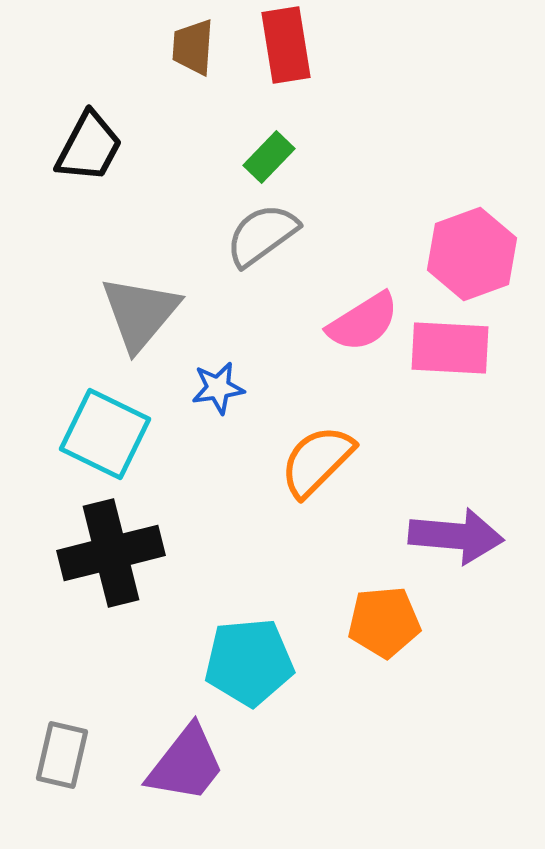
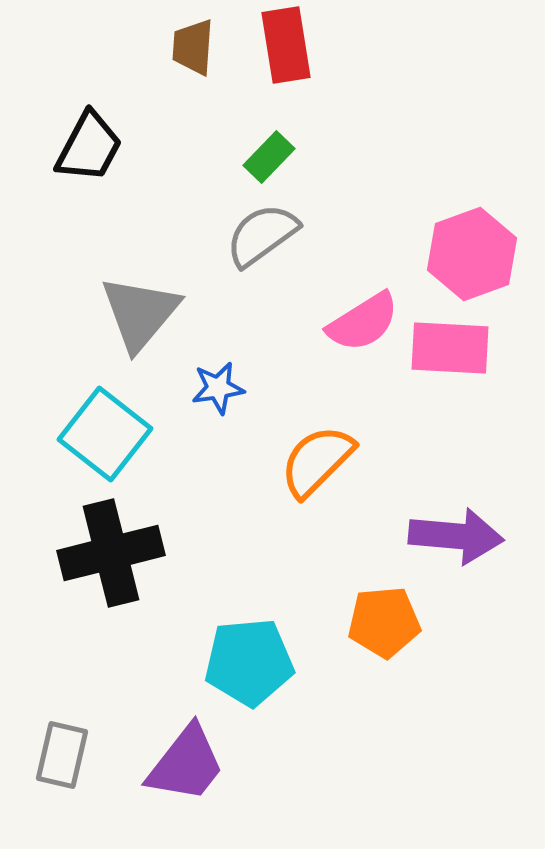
cyan square: rotated 12 degrees clockwise
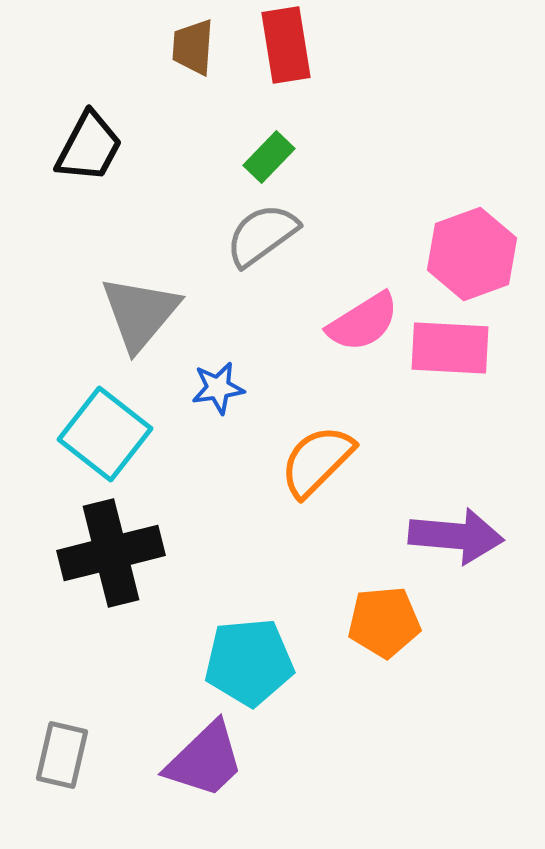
purple trapezoid: moved 19 px right, 4 px up; rotated 8 degrees clockwise
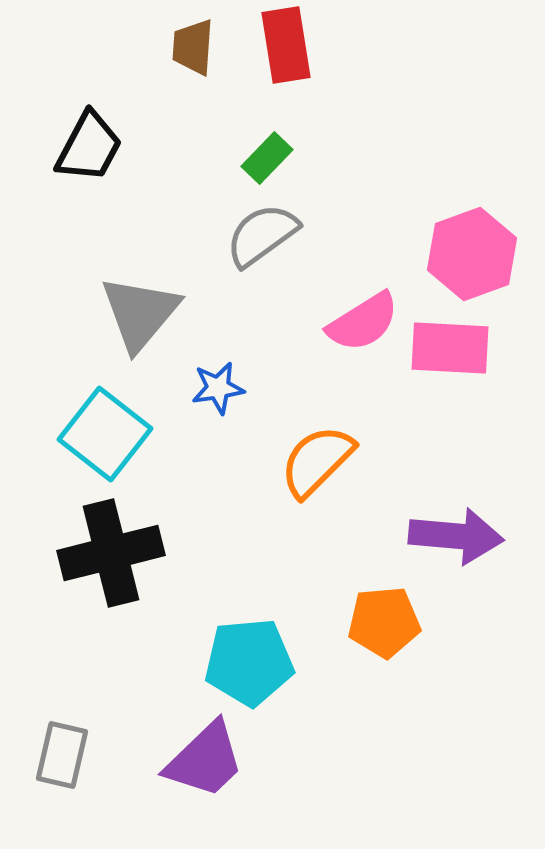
green rectangle: moved 2 px left, 1 px down
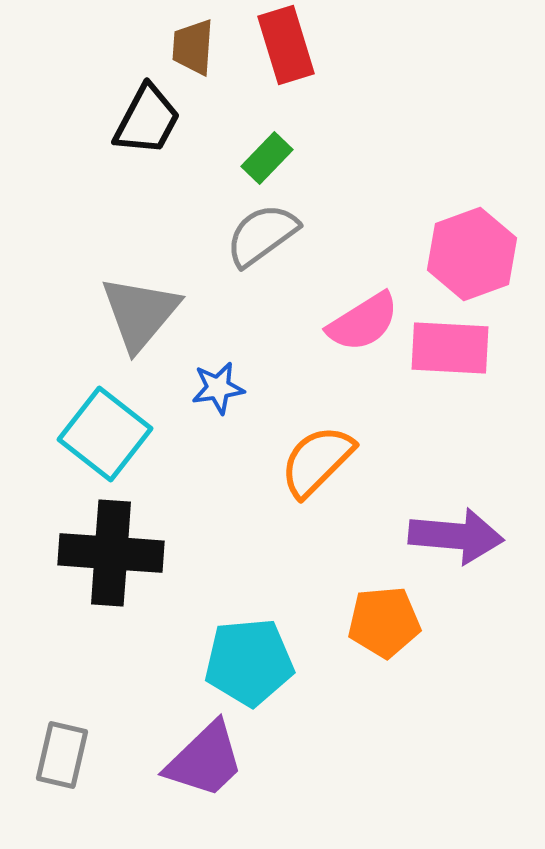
red rectangle: rotated 8 degrees counterclockwise
black trapezoid: moved 58 px right, 27 px up
black cross: rotated 18 degrees clockwise
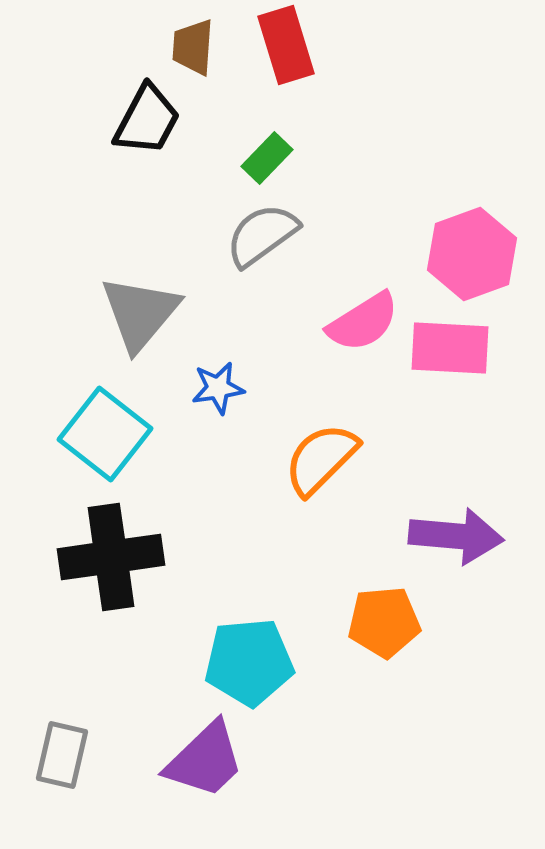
orange semicircle: moved 4 px right, 2 px up
black cross: moved 4 px down; rotated 12 degrees counterclockwise
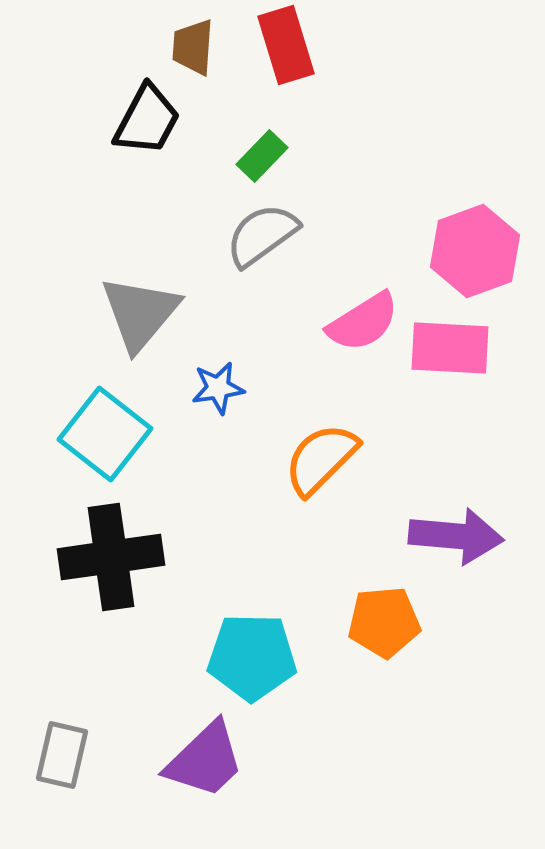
green rectangle: moved 5 px left, 2 px up
pink hexagon: moved 3 px right, 3 px up
cyan pentagon: moved 3 px right, 5 px up; rotated 6 degrees clockwise
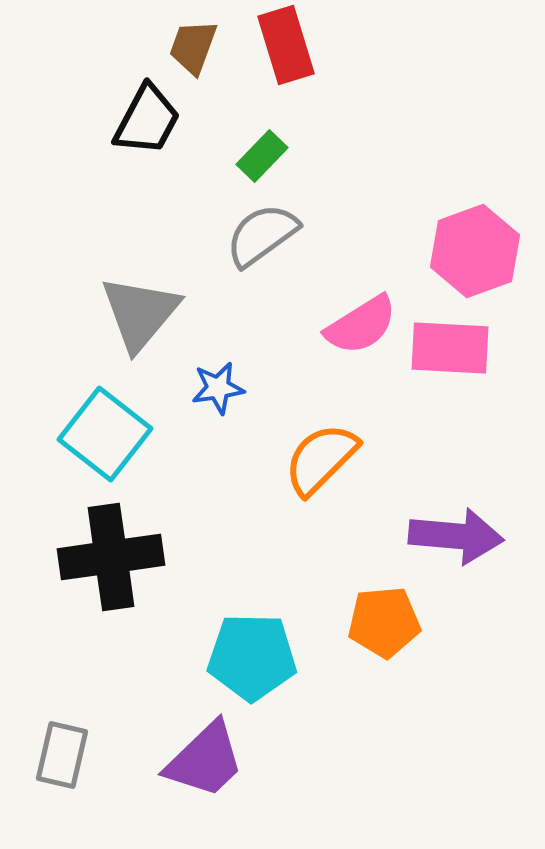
brown trapezoid: rotated 16 degrees clockwise
pink semicircle: moved 2 px left, 3 px down
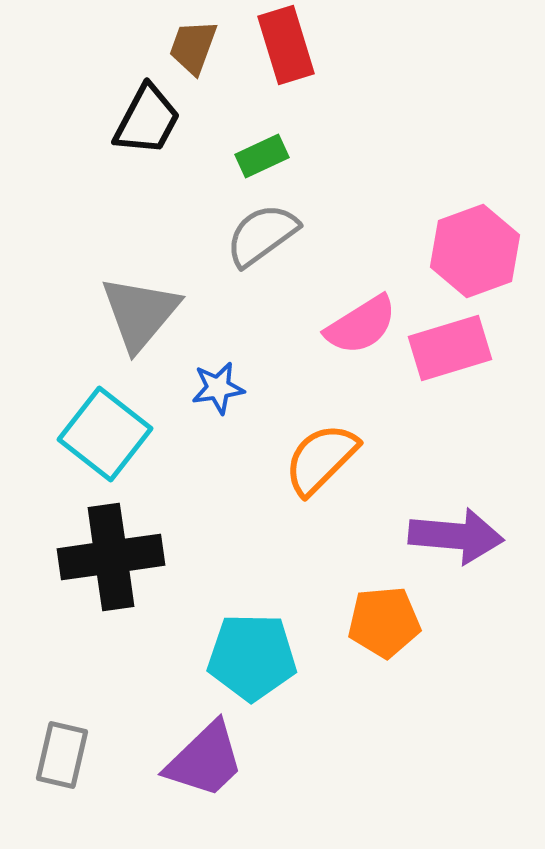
green rectangle: rotated 21 degrees clockwise
pink rectangle: rotated 20 degrees counterclockwise
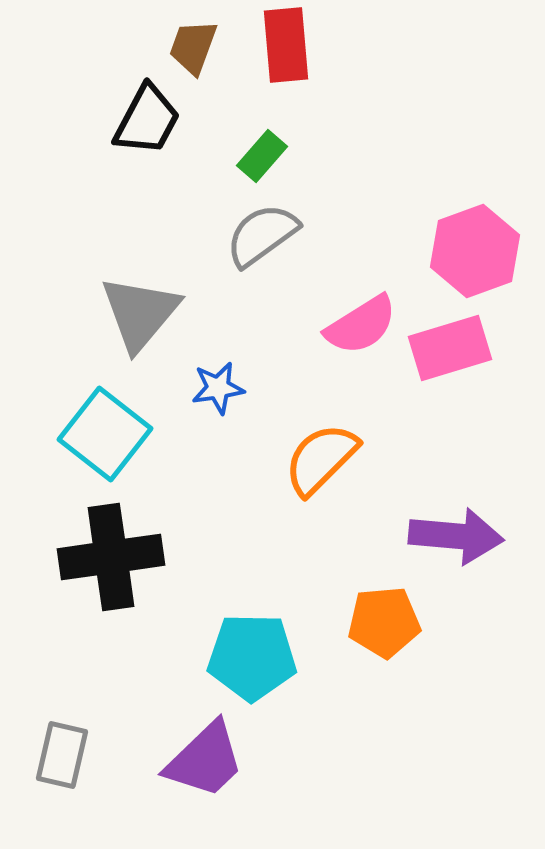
red rectangle: rotated 12 degrees clockwise
green rectangle: rotated 24 degrees counterclockwise
